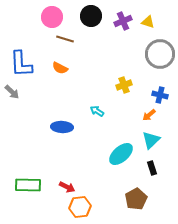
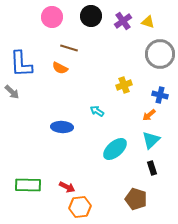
purple cross: rotated 12 degrees counterclockwise
brown line: moved 4 px right, 9 px down
cyan ellipse: moved 6 px left, 5 px up
brown pentagon: rotated 25 degrees counterclockwise
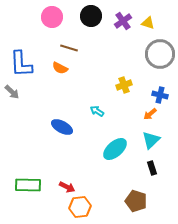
yellow triangle: moved 1 px down
orange arrow: moved 1 px right, 1 px up
blue ellipse: rotated 25 degrees clockwise
brown pentagon: moved 2 px down
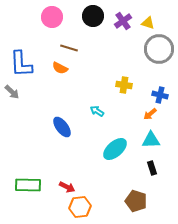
black circle: moved 2 px right
gray circle: moved 1 px left, 5 px up
yellow cross: rotated 28 degrees clockwise
blue ellipse: rotated 25 degrees clockwise
cyan triangle: rotated 42 degrees clockwise
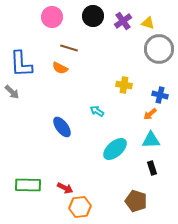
red arrow: moved 2 px left, 1 px down
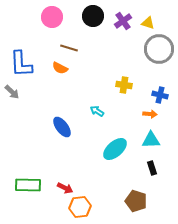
orange arrow: rotated 136 degrees counterclockwise
